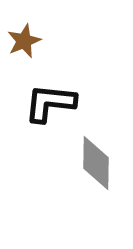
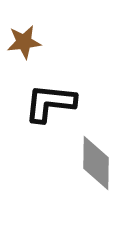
brown star: moved 1 px down; rotated 16 degrees clockwise
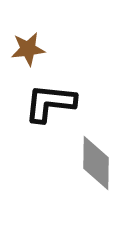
brown star: moved 4 px right, 7 px down
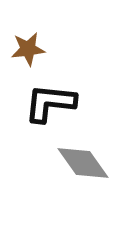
gray diamond: moved 13 px left; rotated 36 degrees counterclockwise
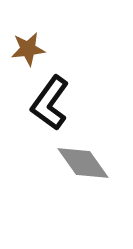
black L-shape: rotated 60 degrees counterclockwise
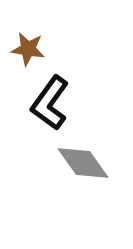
brown star: rotated 16 degrees clockwise
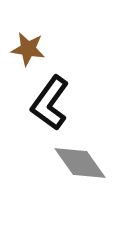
gray diamond: moved 3 px left
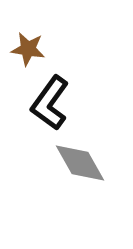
gray diamond: rotated 6 degrees clockwise
